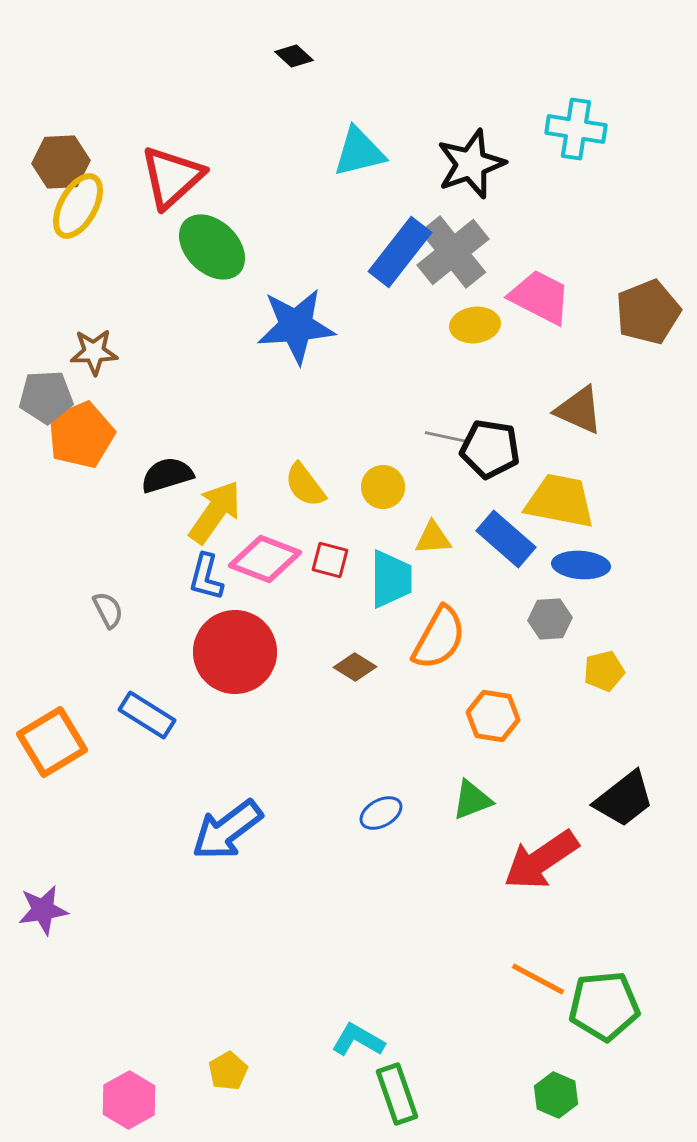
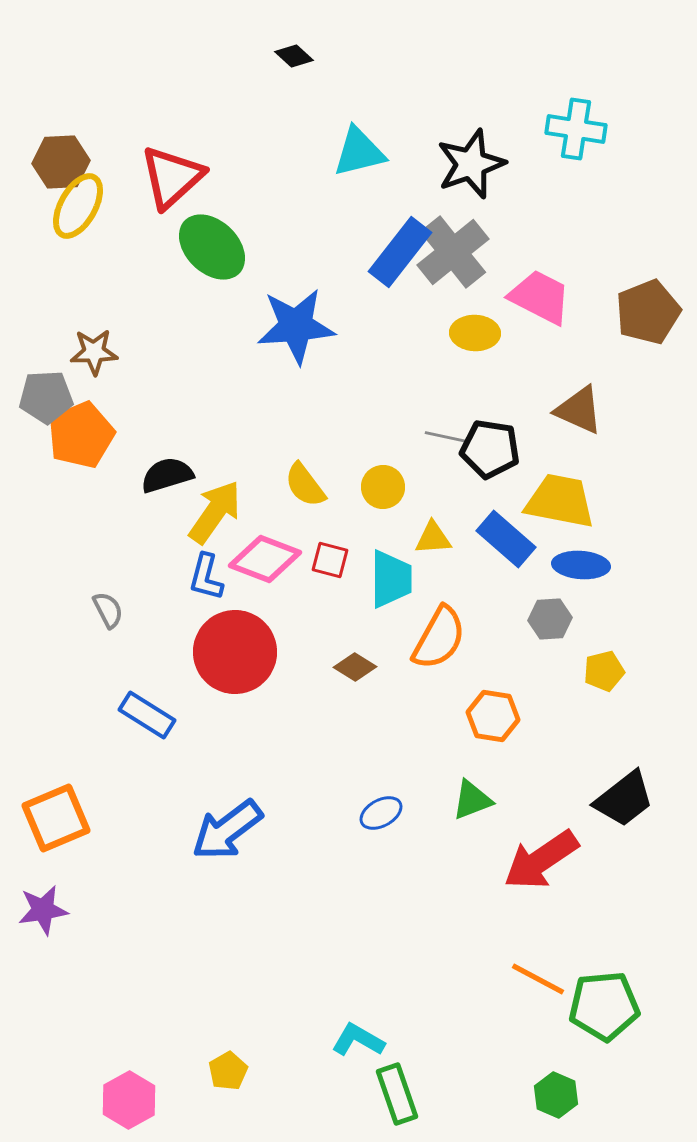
yellow ellipse at (475, 325): moved 8 px down; rotated 9 degrees clockwise
orange square at (52, 742): moved 4 px right, 76 px down; rotated 8 degrees clockwise
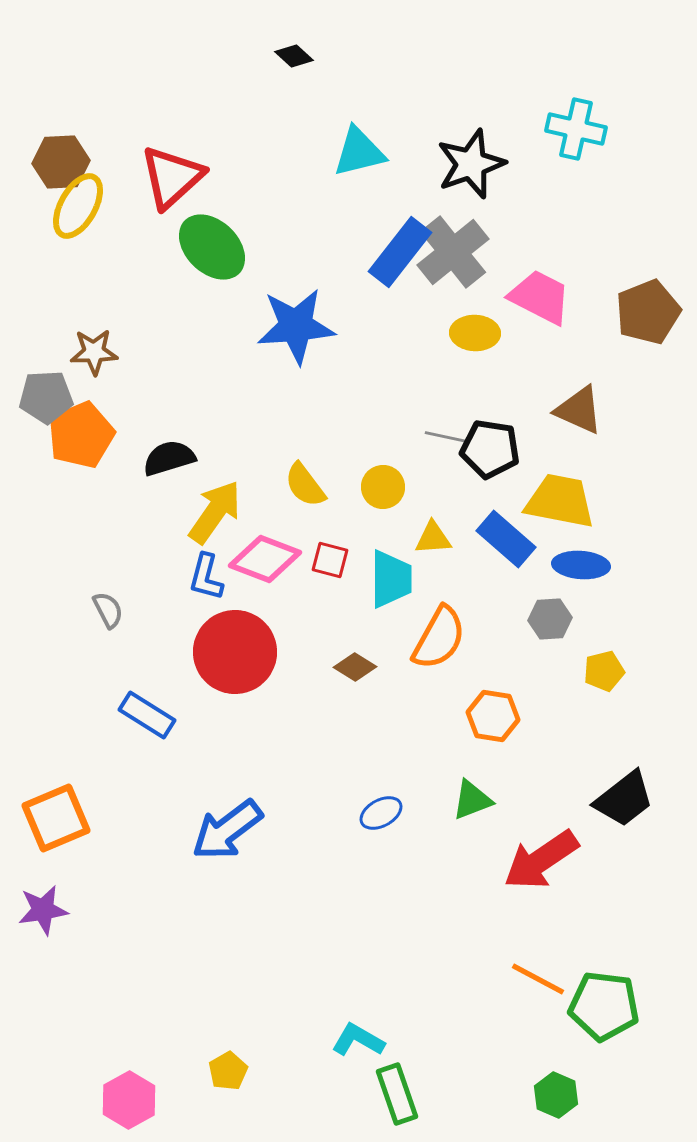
cyan cross at (576, 129): rotated 4 degrees clockwise
black semicircle at (167, 475): moved 2 px right, 17 px up
green pentagon at (604, 1006): rotated 12 degrees clockwise
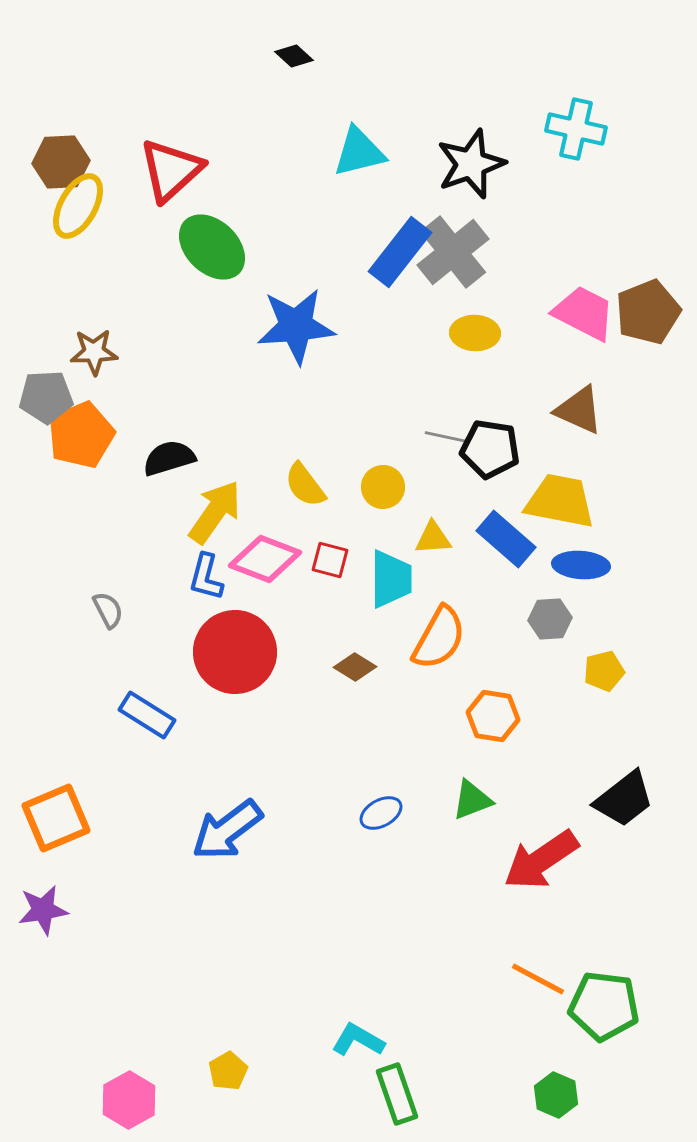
red triangle at (172, 177): moved 1 px left, 7 px up
pink trapezoid at (540, 297): moved 44 px right, 16 px down
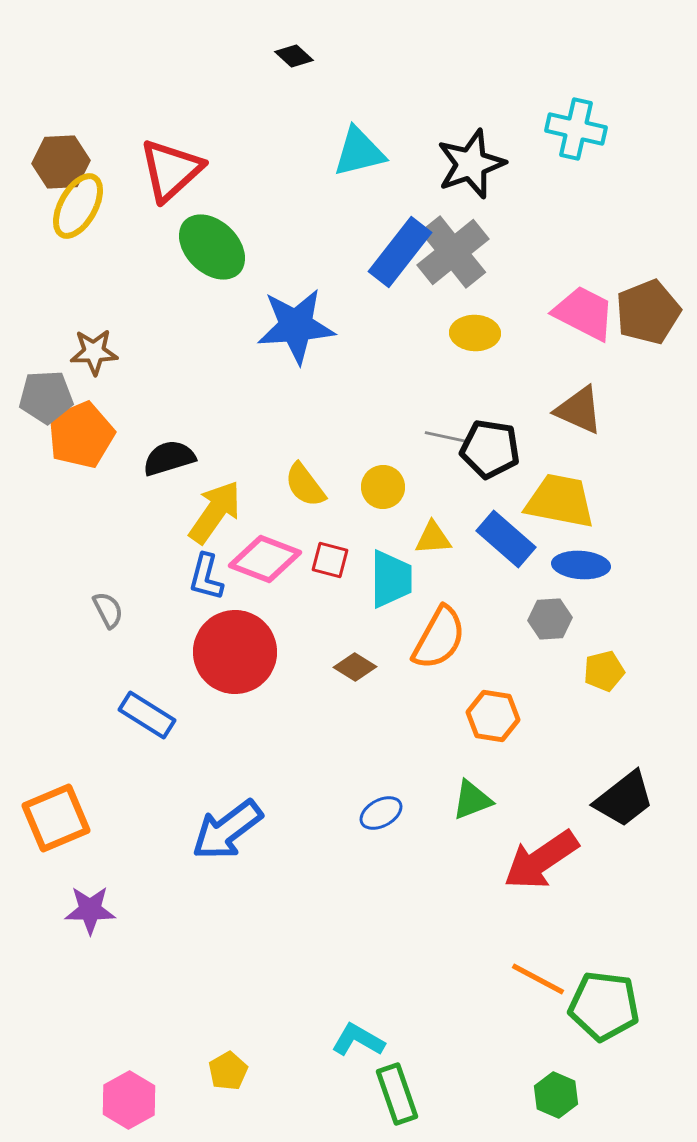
purple star at (43, 910): moved 47 px right; rotated 9 degrees clockwise
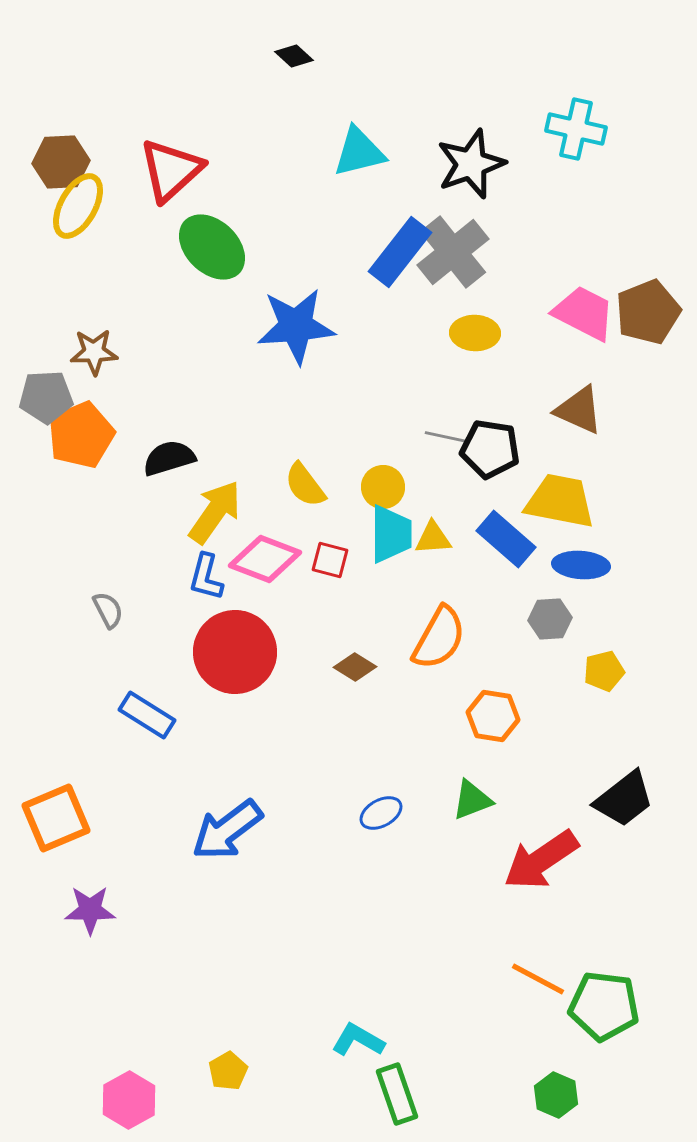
cyan trapezoid at (391, 579): moved 45 px up
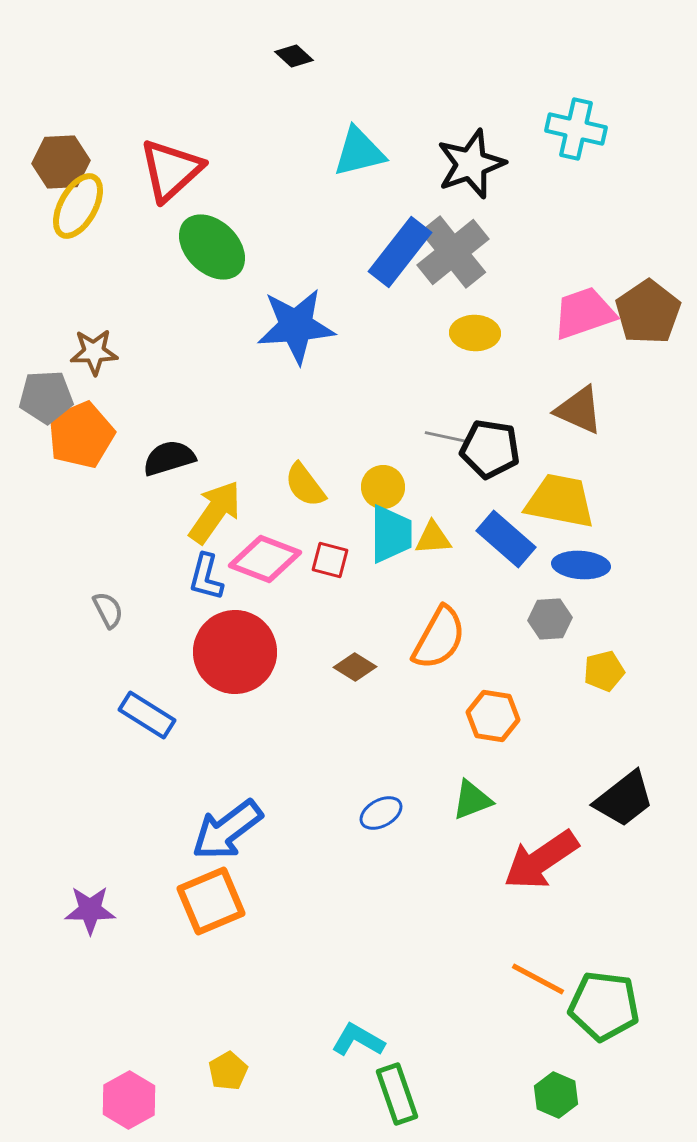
brown pentagon at (648, 312): rotated 12 degrees counterclockwise
pink trapezoid at (584, 313): rotated 46 degrees counterclockwise
orange square at (56, 818): moved 155 px right, 83 px down
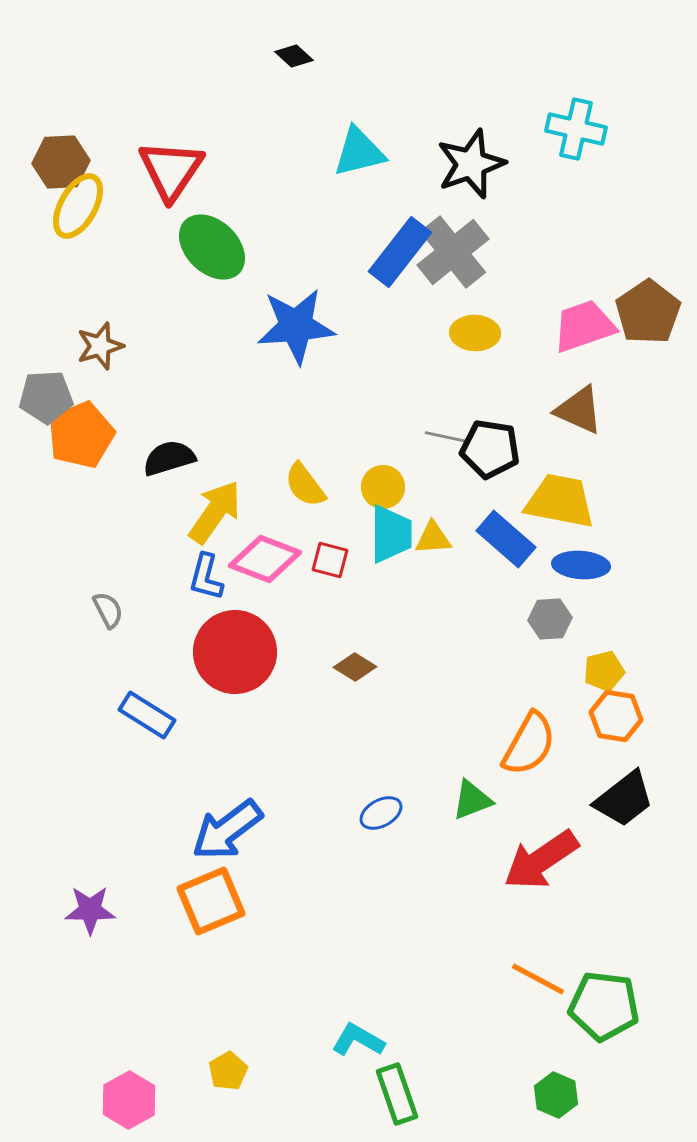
red triangle at (171, 170): rotated 14 degrees counterclockwise
pink trapezoid at (584, 313): moved 13 px down
brown star at (94, 352): moved 6 px right, 6 px up; rotated 15 degrees counterclockwise
orange semicircle at (439, 638): moved 90 px right, 106 px down
orange hexagon at (493, 716): moved 123 px right
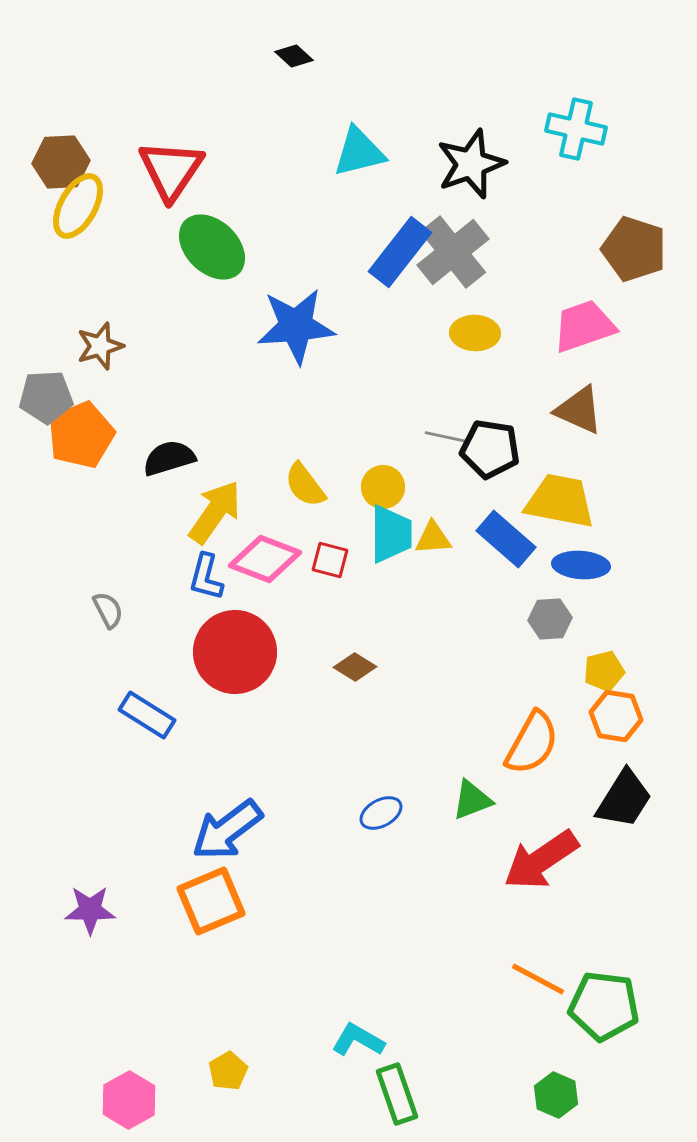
brown pentagon at (648, 312): moved 14 px left, 63 px up; rotated 20 degrees counterclockwise
orange semicircle at (529, 744): moved 3 px right, 1 px up
black trapezoid at (624, 799): rotated 20 degrees counterclockwise
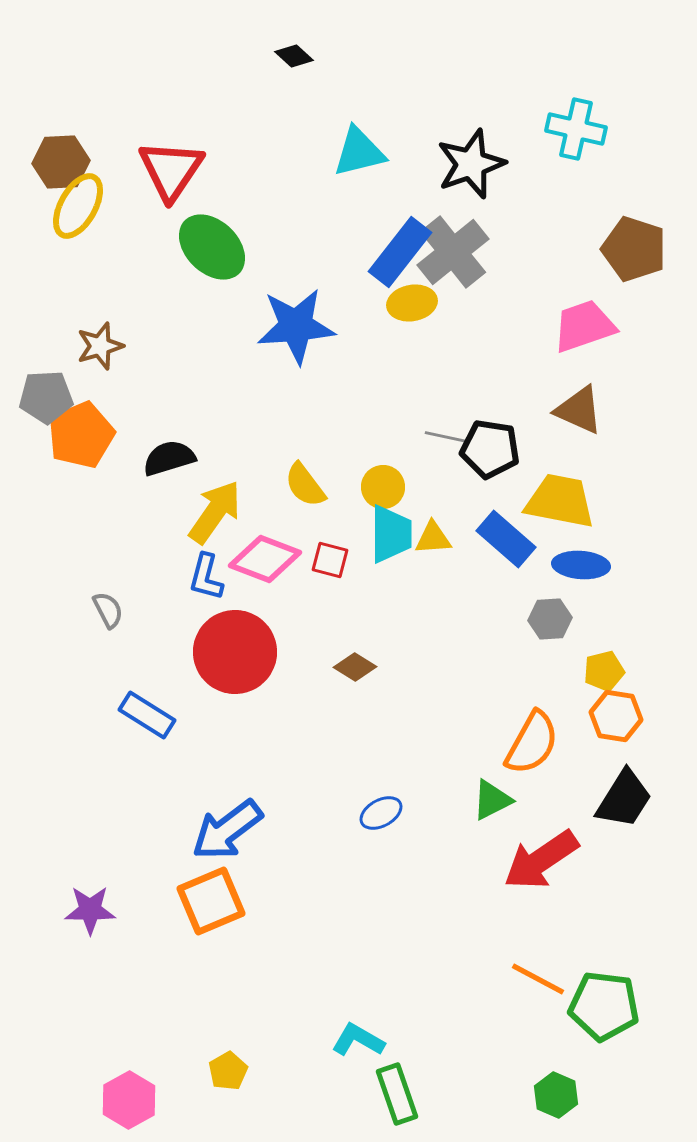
yellow ellipse at (475, 333): moved 63 px left, 30 px up; rotated 12 degrees counterclockwise
green triangle at (472, 800): moved 20 px right; rotated 6 degrees counterclockwise
